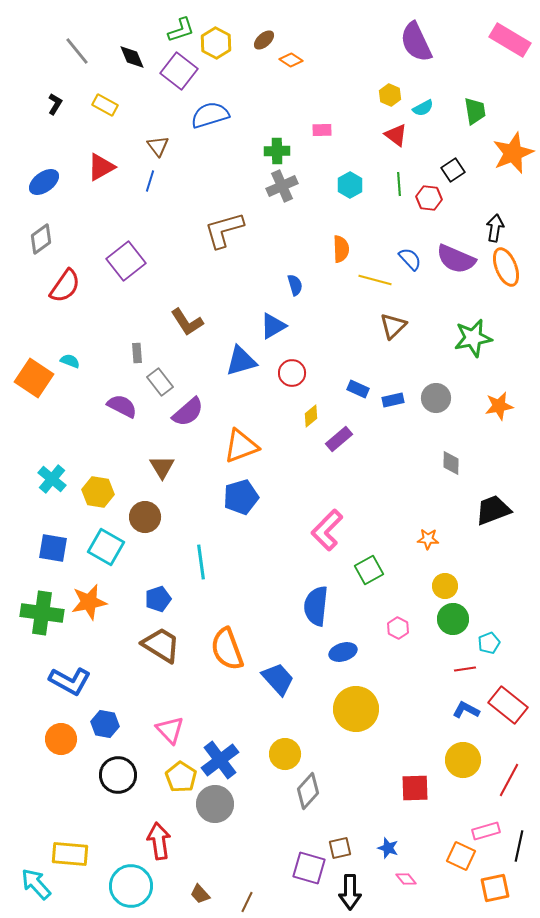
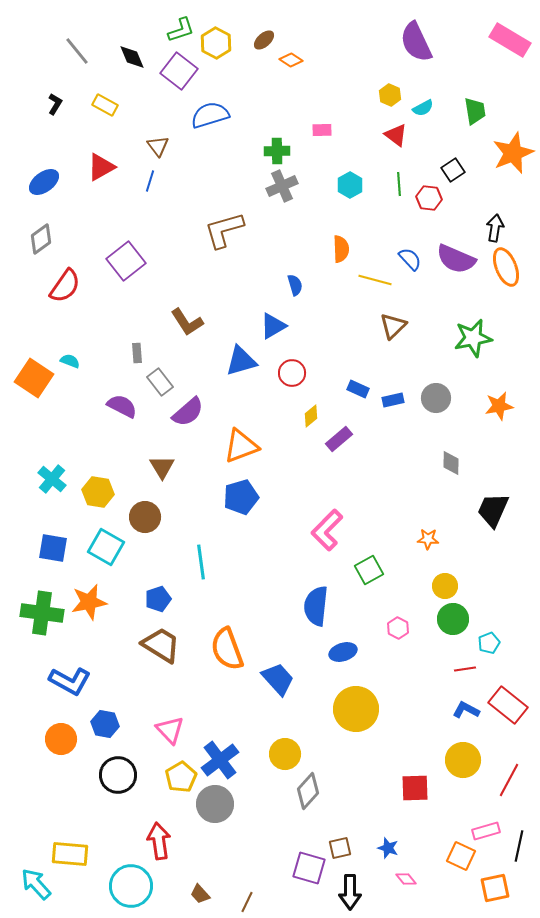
black trapezoid at (493, 510): rotated 45 degrees counterclockwise
yellow pentagon at (181, 777): rotated 8 degrees clockwise
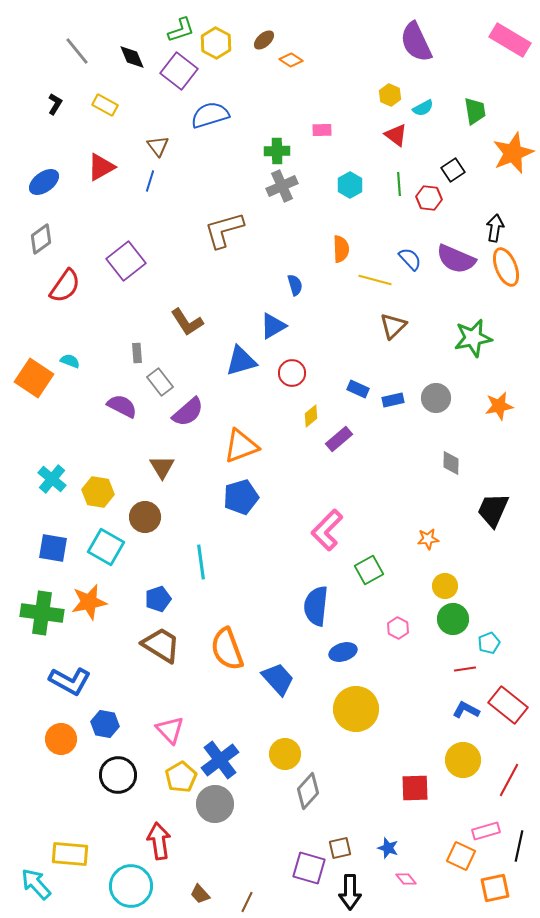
orange star at (428, 539): rotated 10 degrees counterclockwise
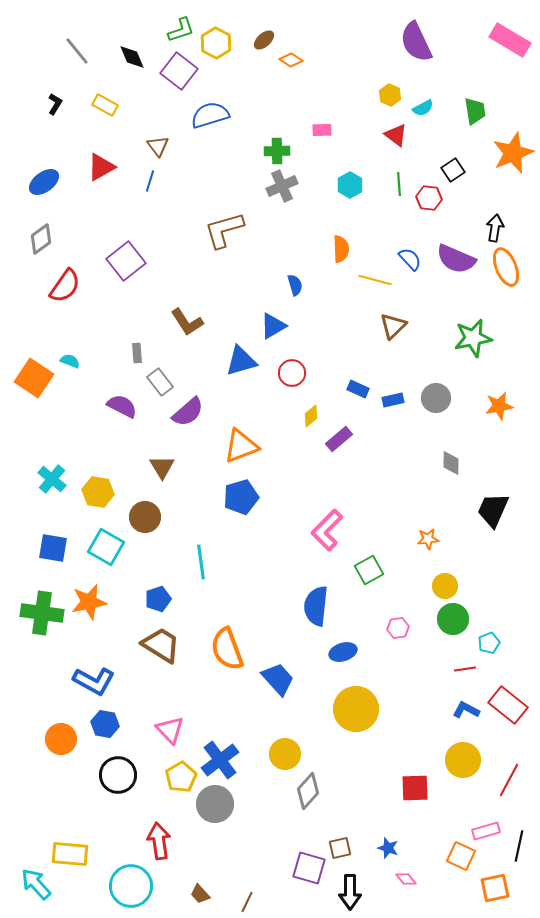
pink hexagon at (398, 628): rotated 25 degrees clockwise
blue L-shape at (70, 681): moved 24 px right
